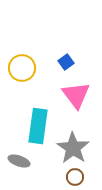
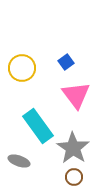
cyan rectangle: rotated 44 degrees counterclockwise
brown circle: moved 1 px left
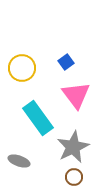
cyan rectangle: moved 8 px up
gray star: moved 1 px up; rotated 12 degrees clockwise
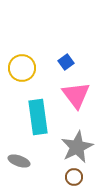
cyan rectangle: moved 1 px up; rotated 28 degrees clockwise
gray star: moved 4 px right
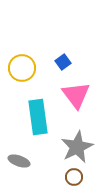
blue square: moved 3 px left
